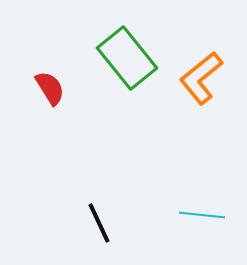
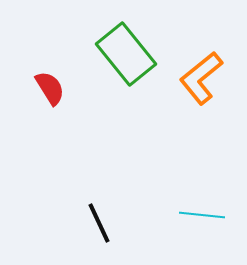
green rectangle: moved 1 px left, 4 px up
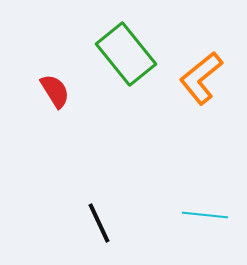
red semicircle: moved 5 px right, 3 px down
cyan line: moved 3 px right
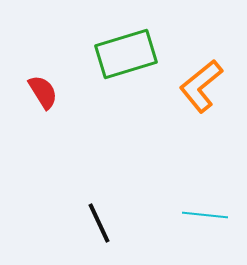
green rectangle: rotated 68 degrees counterclockwise
orange L-shape: moved 8 px down
red semicircle: moved 12 px left, 1 px down
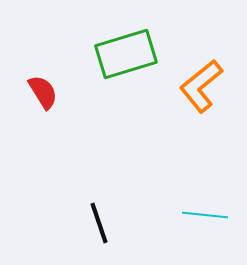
black line: rotated 6 degrees clockwise
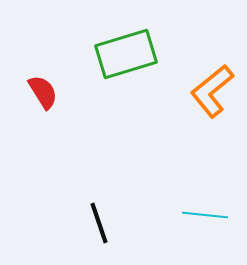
orange L-shape: moved 11 px right, 5 px down
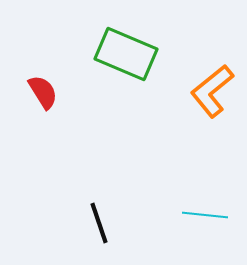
green rectangle: rotated 40 degrees clockwise
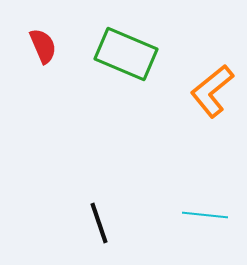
red semicircle: moved 46 px up; rotated 9 degrees clockwise
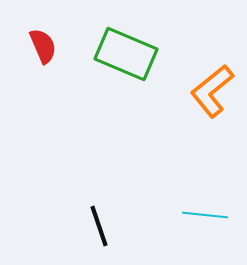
black line: moved 3 px down
